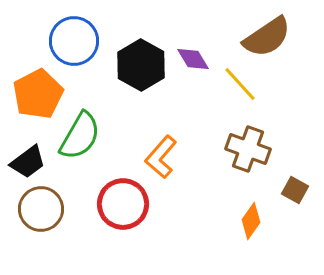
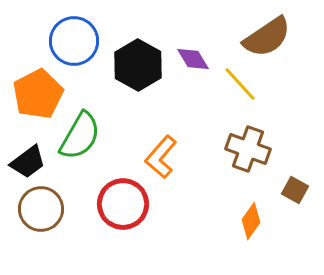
black hexagon: moved 3 px left
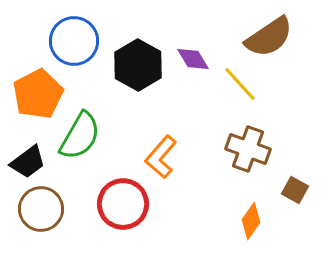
brown semicircle: moved 2 px right
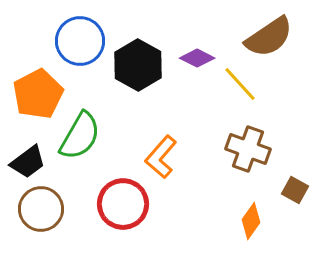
blue circle: moved 6 px right
purple diamond: moved 4 px right, 1 px up; rotated 32 degrees counterclockwise
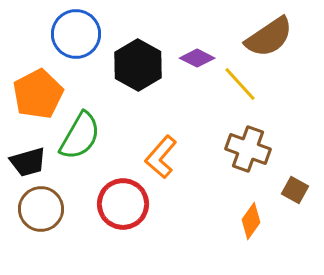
blue circle: moved 4 px left, 7 px up
black trapezoid: rotated 21 degrees clockwise
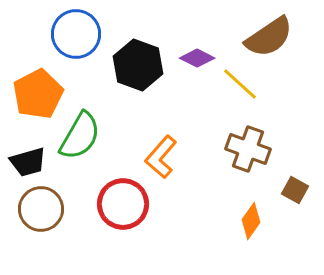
black hexagon: rotated 9 degrees counterclockwise
yellow line: rotated 6 degrees counterclockwise
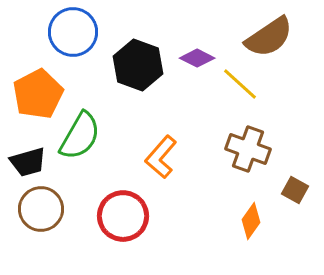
blue circle: moved 3 px left, 2 px up
red circle: moved 12 px down
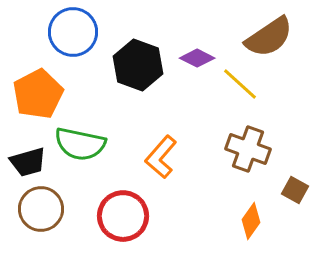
green semicircle: moved 8 px down; rotated 72 degrees clockwise
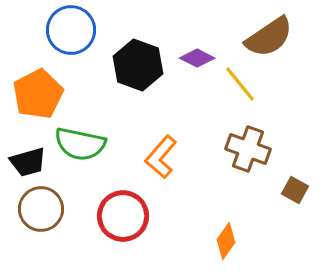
blue circle: moved 2 px left, 2 px up
yellow line: rotated 9 degrees clockwise
orange diamond: moved 25 px left, 20 px down
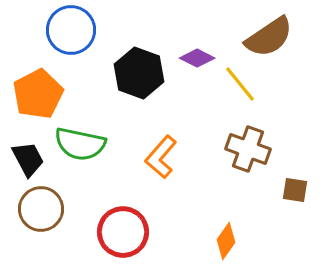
black hexagon: moved 1 px right, 8 px down
black trapezoid: moved 3 px up; rotated 102 degrees counterclockwise
brown square: rotated 20 degrees counterclockwise
red circle: moved 16 px down
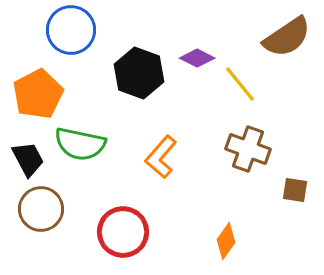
brown semicircle: moved 18 px right
